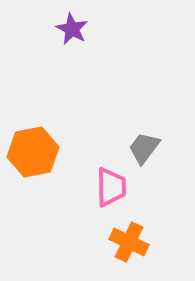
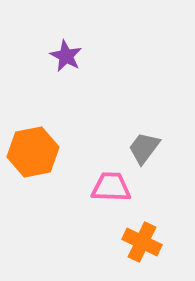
purple star: moved 6 px left, 27 px down
pink trapezoid: rotated 87 degrees counterclockwise
orange cross: moved 13 px right
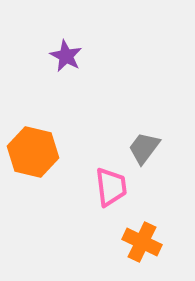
orange hexagon: rotated 24 degrees clockwise
pink trapezoid: rotated 81 degrees clockwise
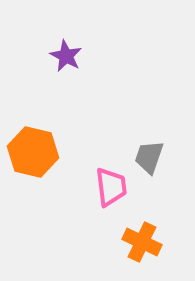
gray trapezoid: moved 5 px right, 9 px down; rotated 18 degrees counterclockwise
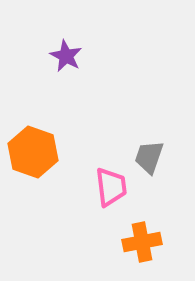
orange hexagon: rotated 6 degrees clockwise
orange cross: rotated 36 degrees counterclockwise
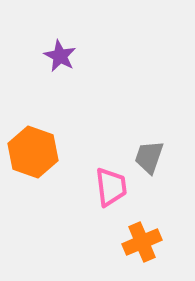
purple star: moved 6 px left
orange cross: rotated 12 degrees counterclockwise
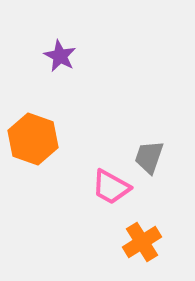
orange hexagon: moved 13 px up
pink trapezoid: rotated 126 degrees clockwise
orange cross: rotated 9 degrees counterclockwise
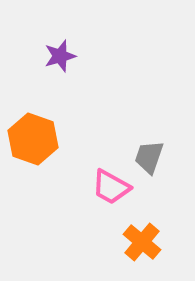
purple star: rotated 28 degrees clockwise
orange cross: rotated 18 degrees counterclockwise
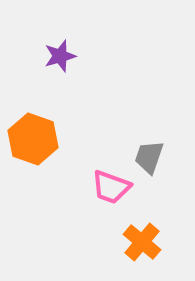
pink trapezoid: rotated 9 degrees counterclockwise
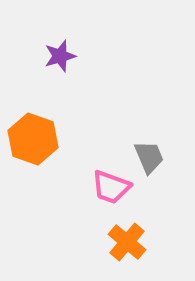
gray trapezoid: rotated 138 degrees clockwise
orange cross: moved 15 px left
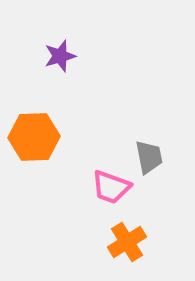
orange hexagon: moved 1 px right, 2 px up; rotated 21 degrees counterclockwise
gray trapezoid: rotated 12 degrees clockwise
orange cross: rotated 18 degrees clockwise
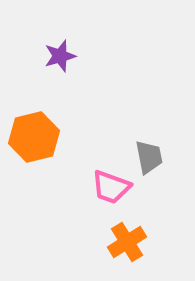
orange hexagon: rotated 12 degrees counterclockwise
